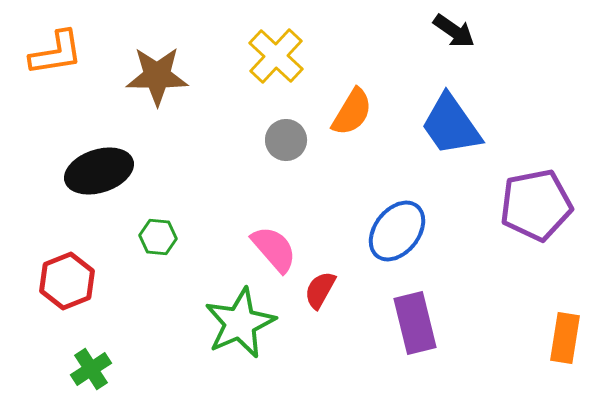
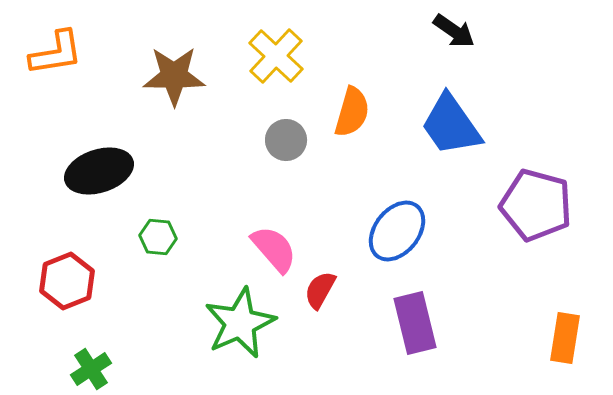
brown star: moved 17 px right
orange semicircle: rotated 15 degrees counterclockwise
purple pentagon: rotated 26 degrees clockwise
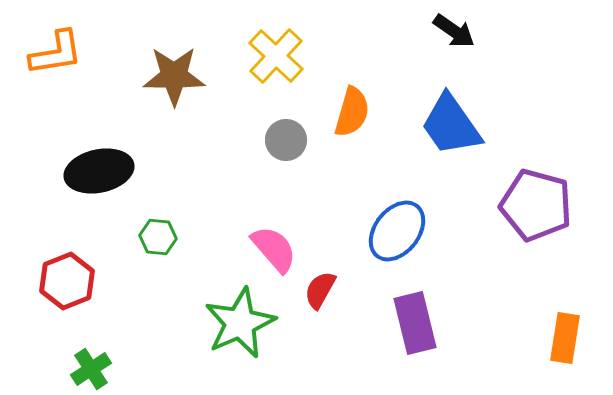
black ellipse: rotated 6 degrees clockwise
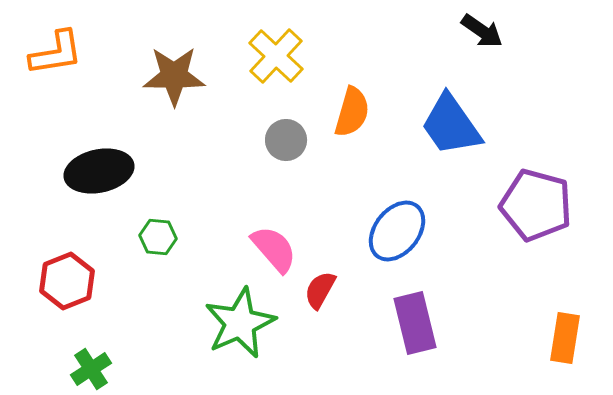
black arrow: moved 28 px right
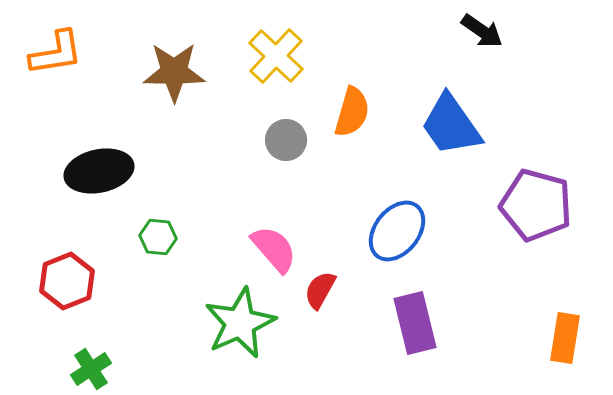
brown star: moved 4 px up
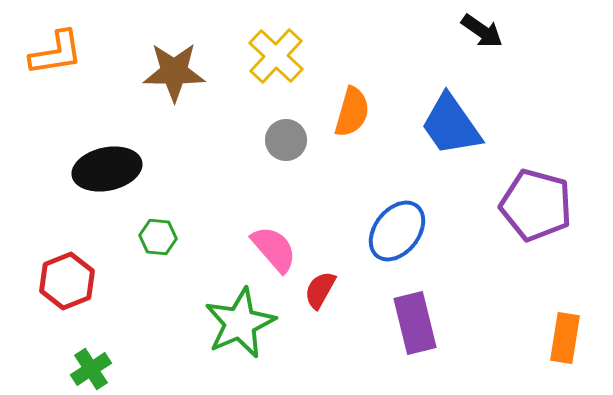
black ellipse: moved 8 px right, 2 px up
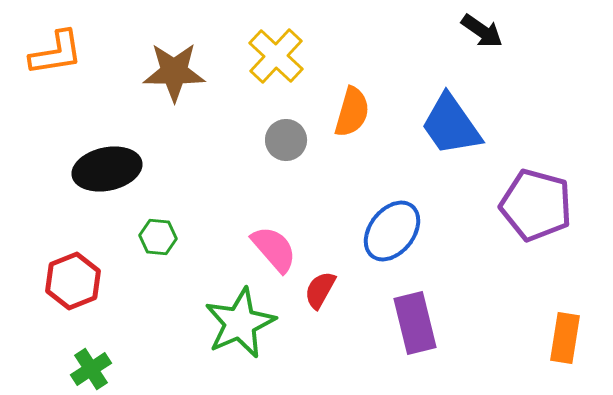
blue ellipse: moved 5 px left
red hexagon: moved 6 px right
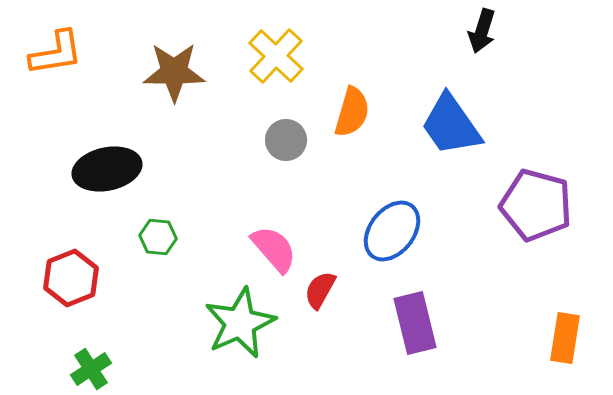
black arrow: rotated 72 degrees clockwise
red hexagon: moved 2 px left, 3 px up
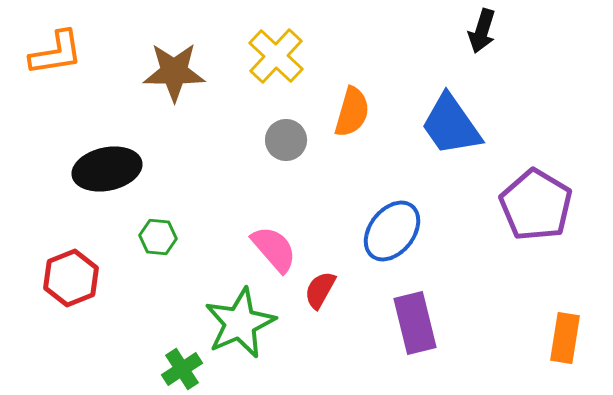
purple pentagon: rotated 16 degrees clockwise
green cross: moved 91 px right
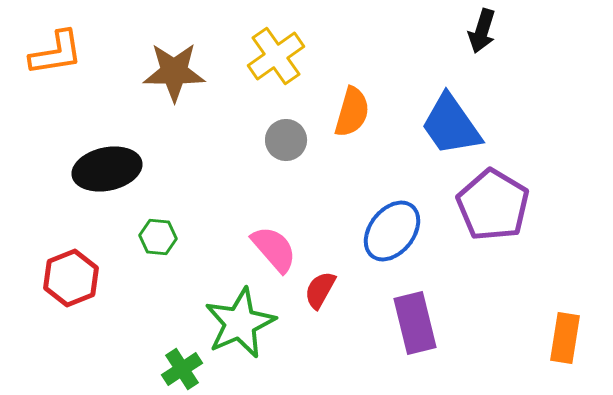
yellow cross: rotated 12 degrees clockwise
purple pentagon: moved 43 px left
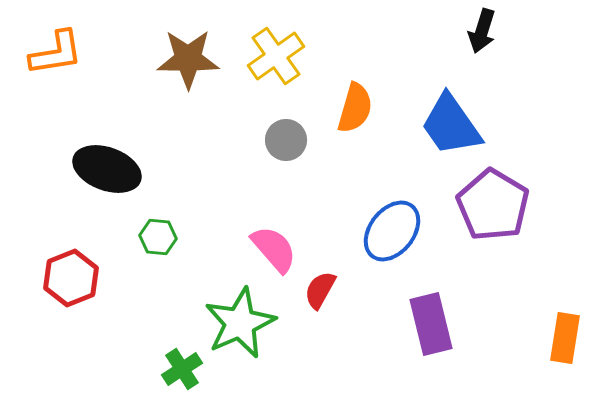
brown star: moved 14 px right, 13 px up
orange semicircle: moved 3 px right, 4 px up
black ellipse: rotated 32 degrees clockwise
purple rectangle: moved 16 px right, 1 px down
